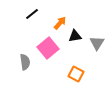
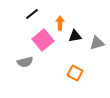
orange arrow: rotated 40 degrees counterclockwise
gray triangle: rotated 42 degrees clockwise
pink square: moved 5 px left, 8 px up
gray semicircle: rotated 84 degrees clockwise
orange square: moved 1 px left, 1 px up
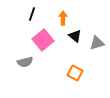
black line: rotated 32 degrees counterclockwise
orange arrow: moved 3 px right, 5 px up
black triangle: rotated 48 degrees clockwise
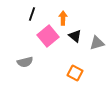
pink square: moved 5 px right, 4 px up
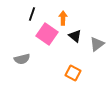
pink square: moved 1 px left, 2 px up; rotated 15 degrees counterclockwise
gray triangle: moved 1 px down; rotated 21 degrees counterclockwise
gray semicircle: moved 3 px left, 3 px up
orange square: moved 2 px left
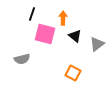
pink square: moved 2 px left; rotated 20 degrees counterclockwise
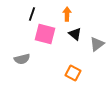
orange arrow: moved 4 px right, 4 px up
black triangle: moved 2 px up
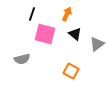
orange arrow: rotated 24 degrees clockwise
orange square: moved 2 px left, 2 px up
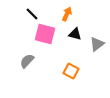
black line: rotated 64 degrees counterclockwise
black triangle: rotated 24 degrees counterclockwise
gray semicircle: moved 5 px right, 2 px down; rotated 147 degrees clockwise
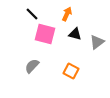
gray triangle: moved 2 px up
gray semicircle: moved 5 px right, 5 px down
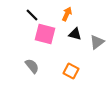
black line: moved 1 px down
gray semicircle: rotated 98 degrees clockwise
